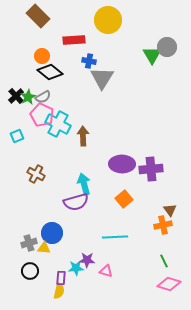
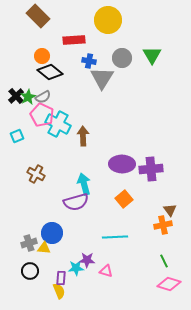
gray circle: moved 45 px left, 11 px down
yellow semicircle: rotated 35 degrees counterclockwise
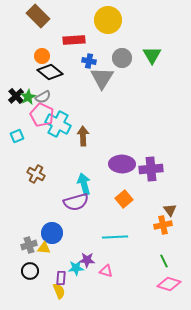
gray cross: moved 2 px down
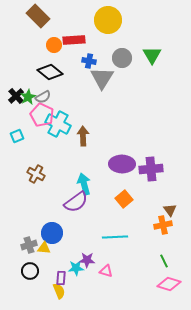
orange circle: moved 12 px right, 11 px up
purple semicircle: rotated 20 degrees counterclockwise
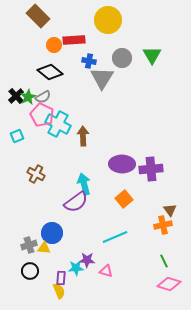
cyan line: rotated 20 degrees counterclockwise
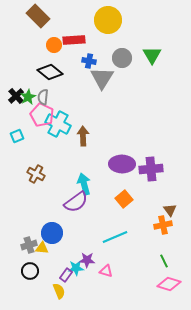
gray semicircle: rotated 126 degrees clockwise
yellow triangle: moved 2 px left
purple rectangle: moved 5 px right, 3 px up; rotated 32 degrees clockwise
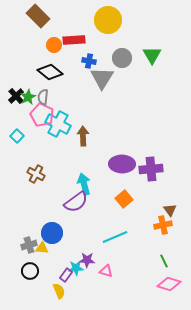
cyan square: rotated 24 degrees counterclockwise
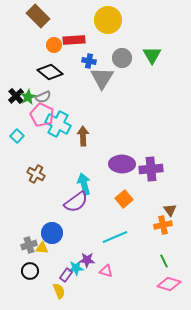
gray semicircle: rotated 119 degrees counterclockwise
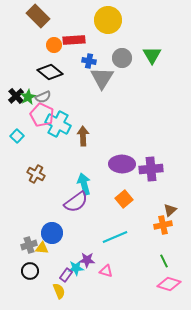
brown triangle: rotated 24 degrees clockwise
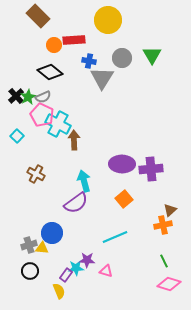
brown arrow: moved 9 px left, 4 px down
cyan arrow: moved 3 px up
purple semicircle: moved 1 px down
